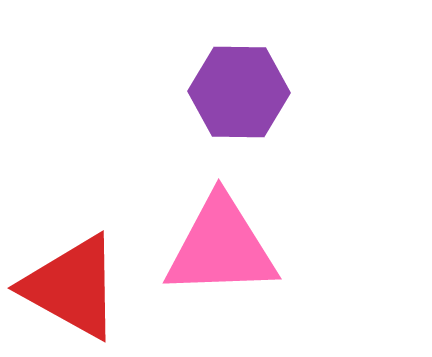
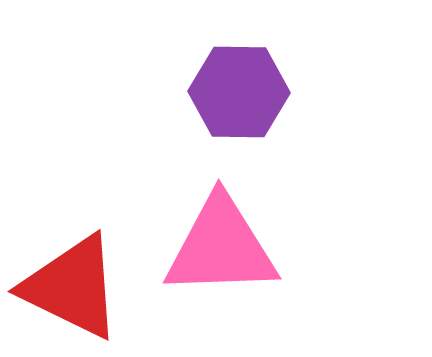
red triangle: rotated 3 degrees counterclockwise
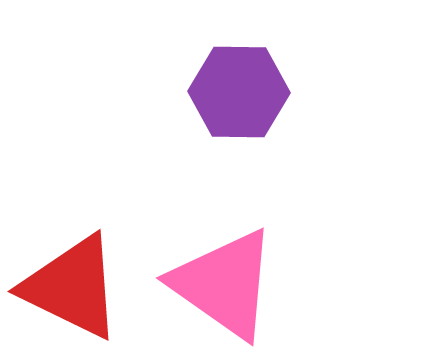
pink triangle: moved 3 px right, 37 px down; rotated 37 degrees clockwise
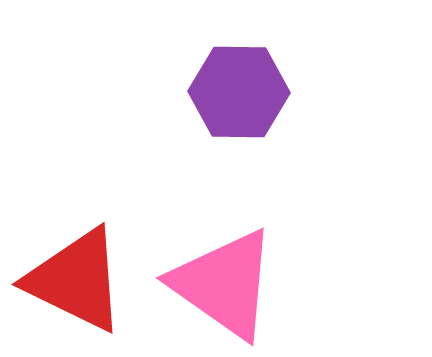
red triangle: moved 4 px right, 7 px up
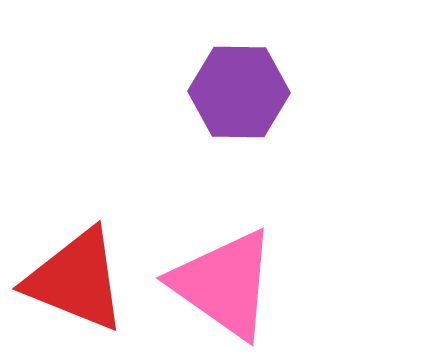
red triangle: rotated 4 degrees counterclockwise
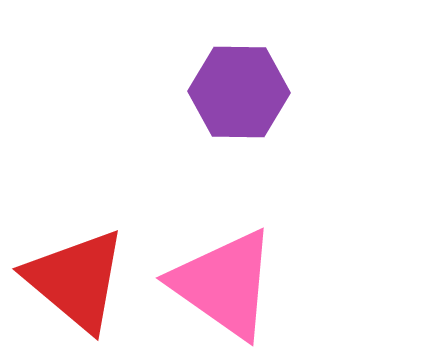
red triangle: rotated 18 degrees clockwise
